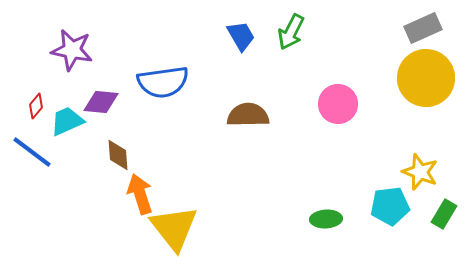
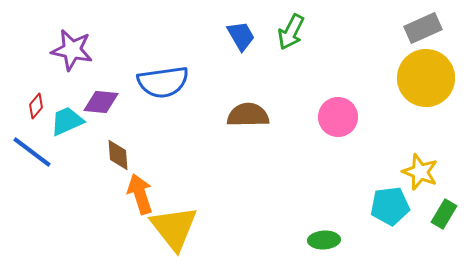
pink circle: moved 13 px down
green ellipse: moved 2 px left, 21 px down
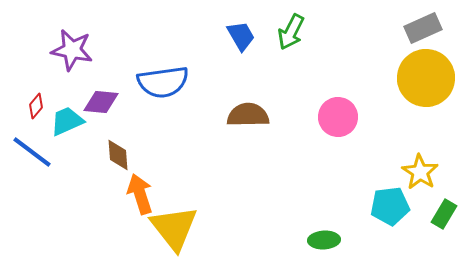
yellow star: rotated 12 degrees clockwise
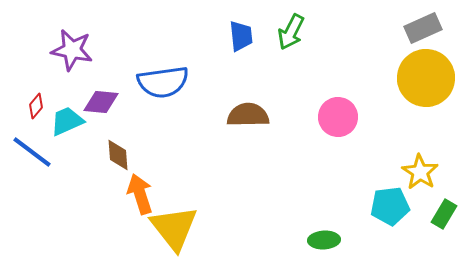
blue trapezoid: rotated 24 degrees clockwise
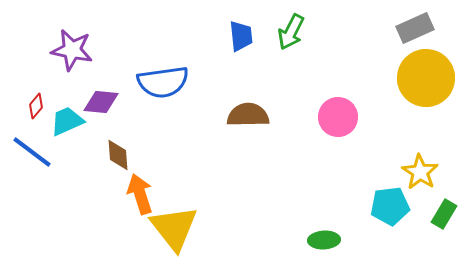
gray rectangle: moved 8 px left
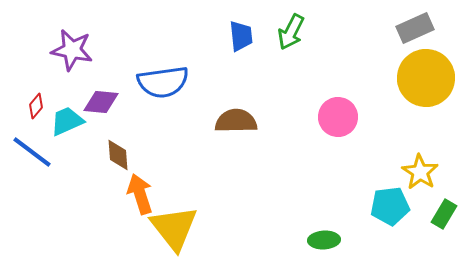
brown semicircle: moved 12 px left, 6 px down
